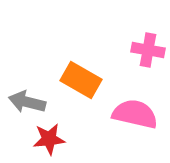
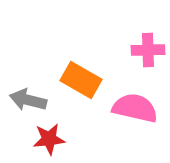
pink cross: rotated 12 degrees counterclockwise
gray arrow: moved 1 px right, 2 px up
pink semicircle: moved 6 px up
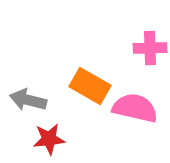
pink cross: moved 2 px right, 2 px up
orange rectangle: moved 9 px right, 6 px down
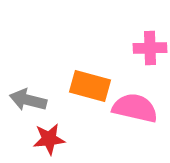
orange rectangle: rotated 15 degrees counterclockwise
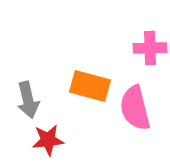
gray arrow: rotated 117 degrees counterclockwise
pink semicircle: rotated 117 degrees counterclockwise
red star: moved 1 px left, 1 px down
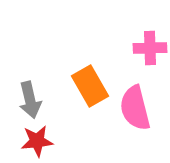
orange rectangle: rotated 45 degrees clockwise
gray arrow: moved 2 px right
red star: moved 11 px left, 1 px down
